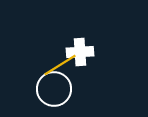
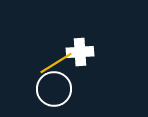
yellow line: moved 4 px left, 2 px up
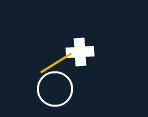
white circle: moved 1 px right
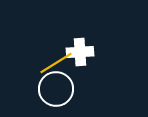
white circle: moved 1 px right
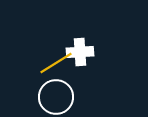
white circle: moved 8 px down
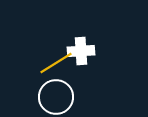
white cross: moved 1 px right, 1 px up
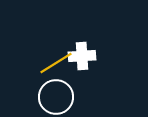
white cross: moved 1 px right, 5 px down
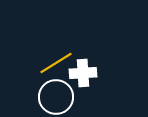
white cross: moved 1 px right, 17 px down
